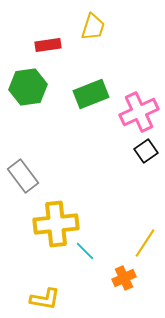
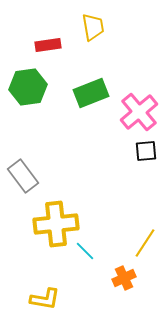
yellow trapezoid: rotated 28 degrees counterclockwise
green rectangle: moved 1 px up
pink cross: rotated 15 degrees counterclockwise
black square: rotated 30 degrees clockwise
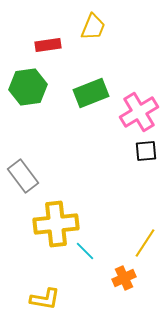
yellow trapezoid: rotated 32 degrees clockwise
pink cross: rotated 9 degrees clockwise
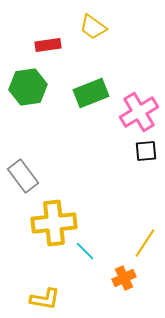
yellow trapezoid: rotated 104 degrees clockwise
yellow cross: moved 2 px left, 1 px up
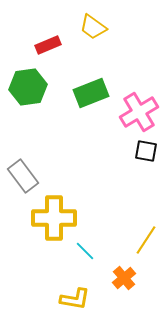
red rectangle: rotated 15 degrees counterclockwise
black square: rotated 15 degrees clockwise
yellow cross: moved 5 px up; rotated 6 degrees clockwise
yellow line: moved 1 px right, 3 px up
orange cross: rotated 15 degrees counterclockwise
yellow L-shape: moved 30 px right
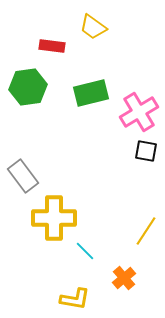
red rectangle: moved 4 px right, 1 px down; rotated 30 degrees clockwise
green rectangle: rotated 8 degrees clockwise
yellow line: moved 9 px up
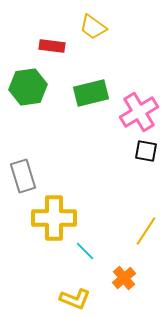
gray rectangle: rotated 20 degrees clockwise
yellow L-shape: rotated 12 degrees clockwise
